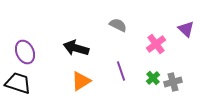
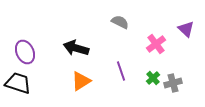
gray semicircle: moved 2 px right, 3 px up
gray cross: moved 1 px down
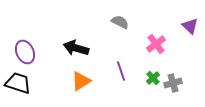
purple triangle: moved 4 px right, 3 px up
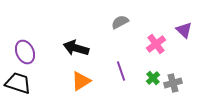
gray semicircle: rotated 54 degrees counterclockwise
purple triangle: moved 6 px left, 4 px down
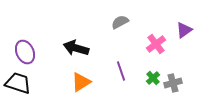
purple triangle: rotated 42 degrees clockwise
orange triangle: moved 1 px down
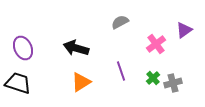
purple ellipse: moved 2 px left, 4 px up
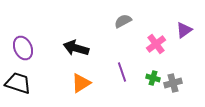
gray semicircle: moved 3 px right, 1 px up
purple line: moved 1 px right, 1 px down
green cross: rotated 32 degrees counterclockwise
orange triangle: moved 1 px down
